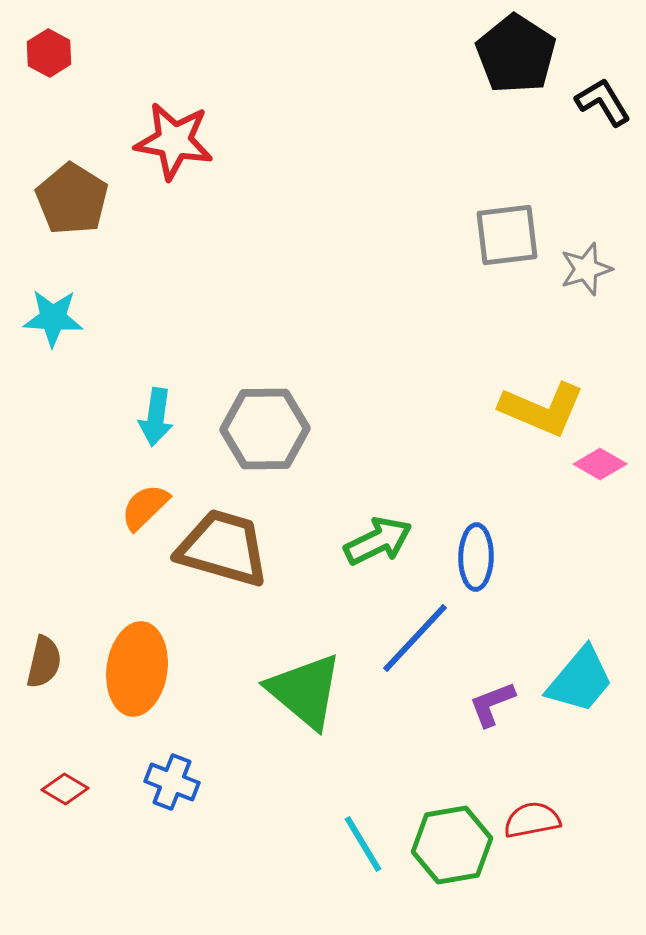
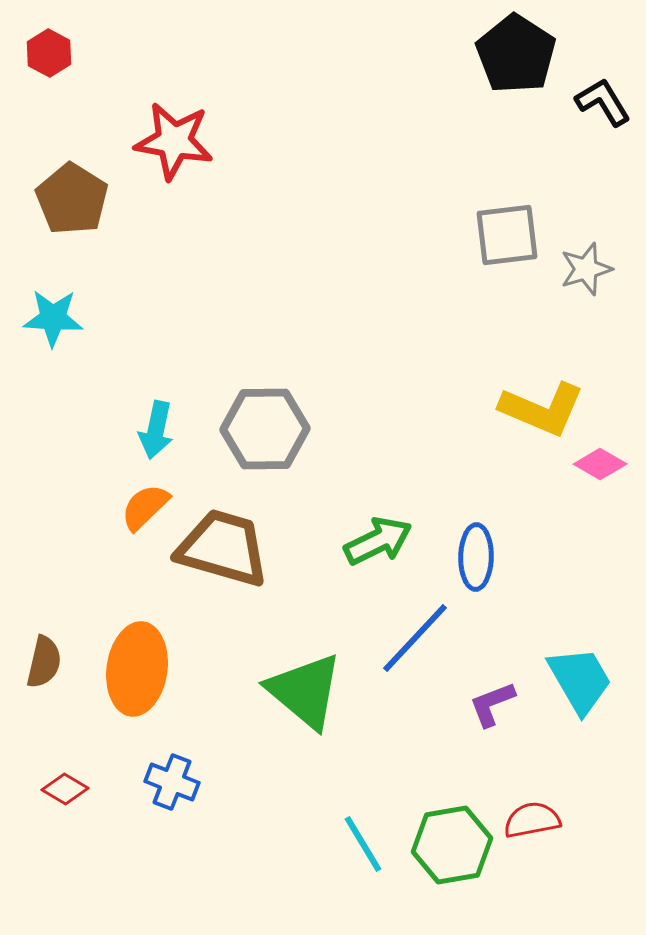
cyan arrow: moved 13 px down; rotated 4 degrees clockwise
cyan trapezoid: rotated 70 degrees counterclockwise
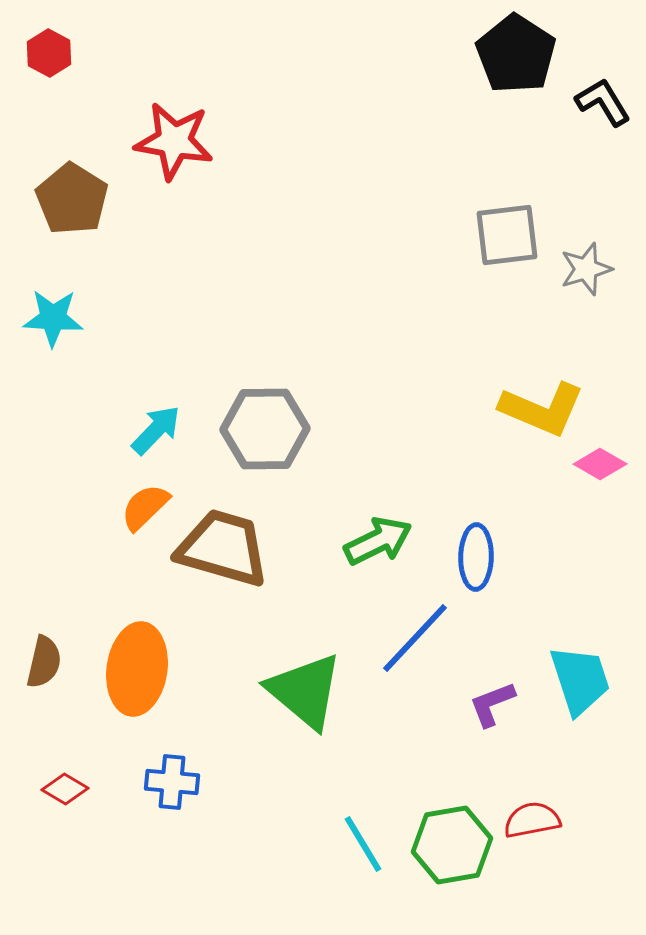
cyan arrow: rotated 148 degrees counterclockwise
cyan trapezoid: rotated 12 degrees clockwise
blue cross: rotated 16 degrees counterclockwise
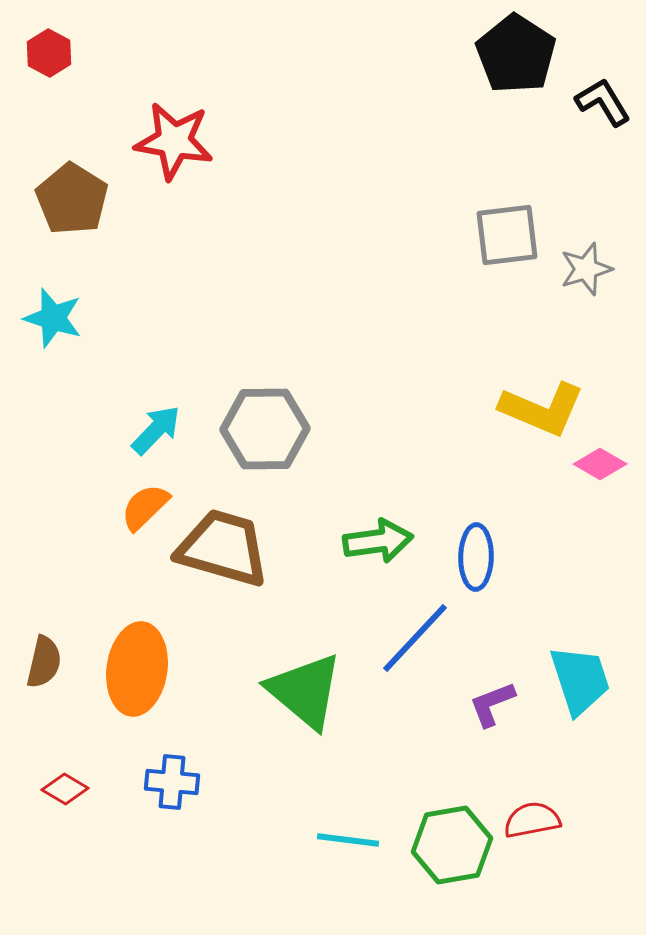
cyan star: rotated 14 degrees clockwise
green arrow: rotated 18 degrees clockwise
cyan line: moved 15 px left, 4 px up; rotated 52 degrees counterclockwise
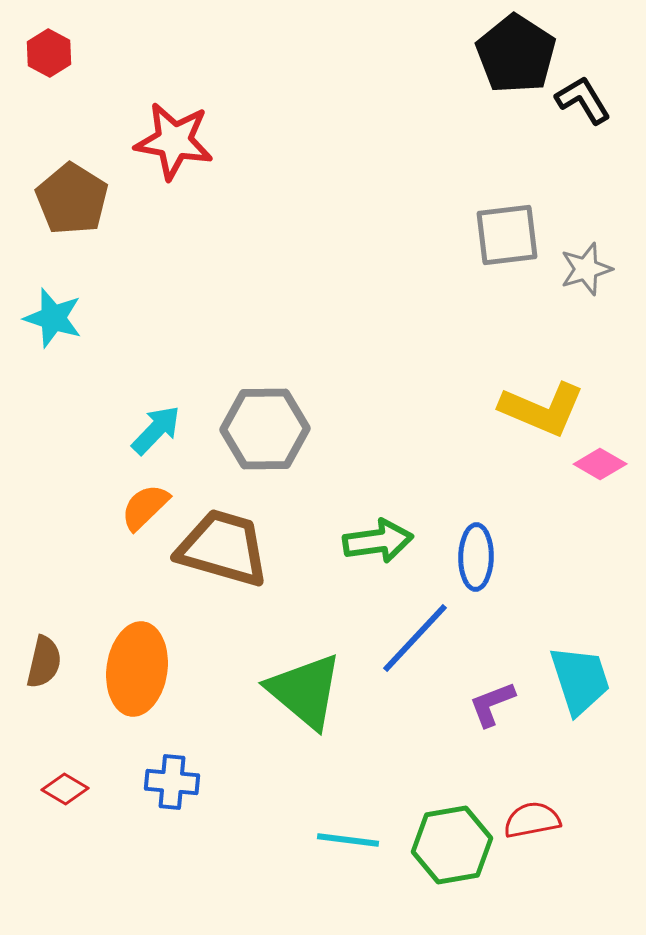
black L-shape: moved 20 px left, 2 px up
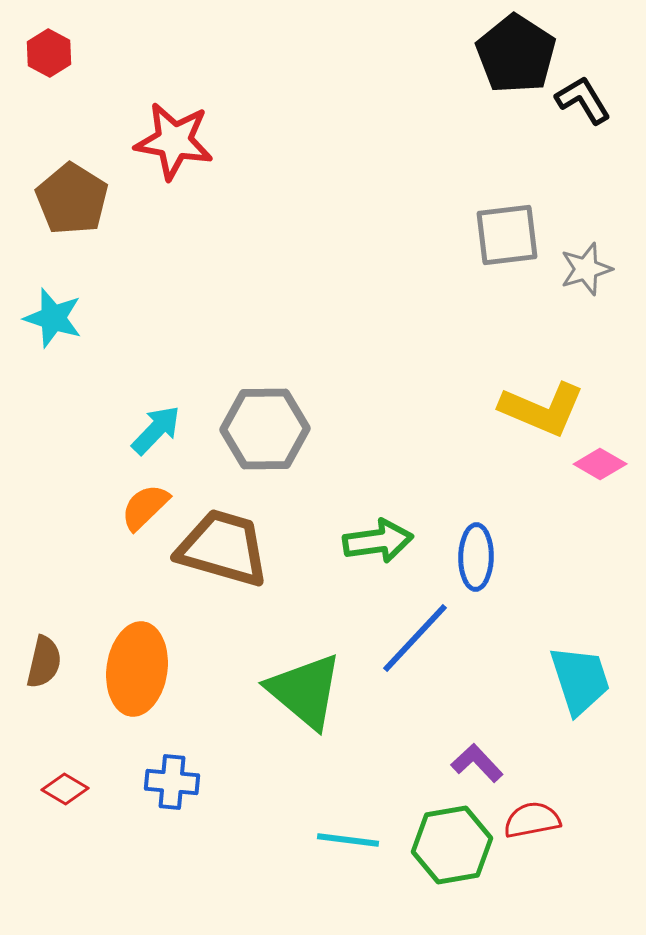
purple L-shape: moved 15 px left, 59 px down; rotated 68 degrees clockwise
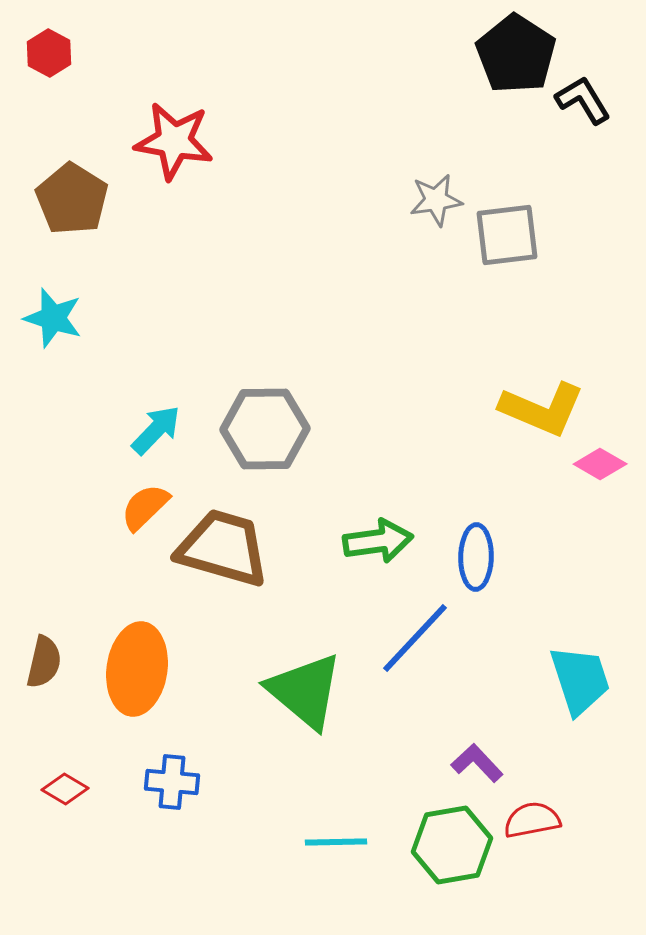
gray star: moved 150 px left, 69 px up; rotated 8 degrees clockwise
cyan line: moved 12 px left, 2 px down; rotated 8 degrees counterclockwise
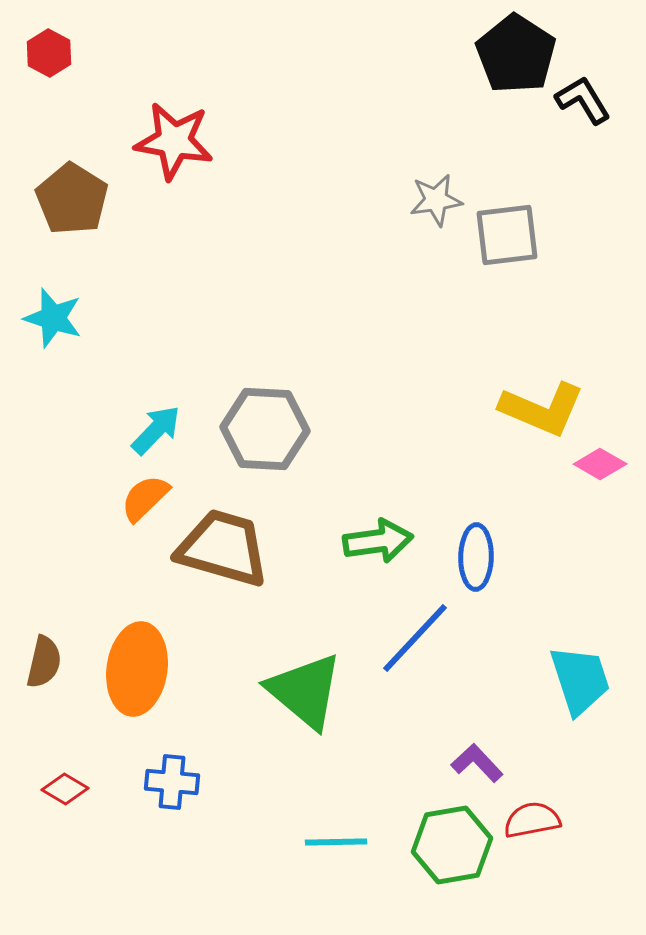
gray hexagon: rotated 4 degrees clockwise
orange semicircle: moved 9 px up
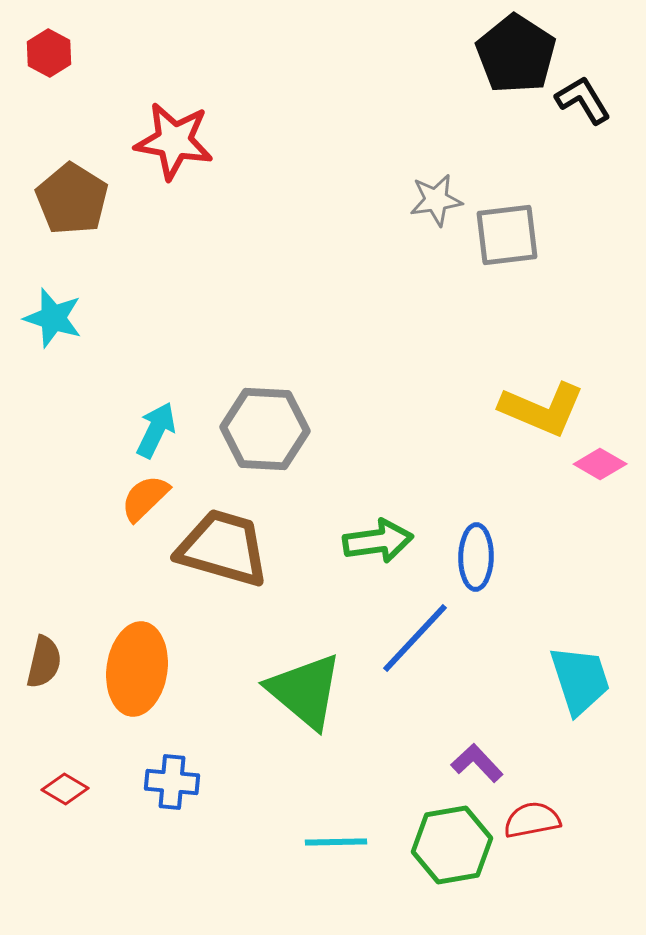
cyan arrow: rotated 18 degrees counterclockwise
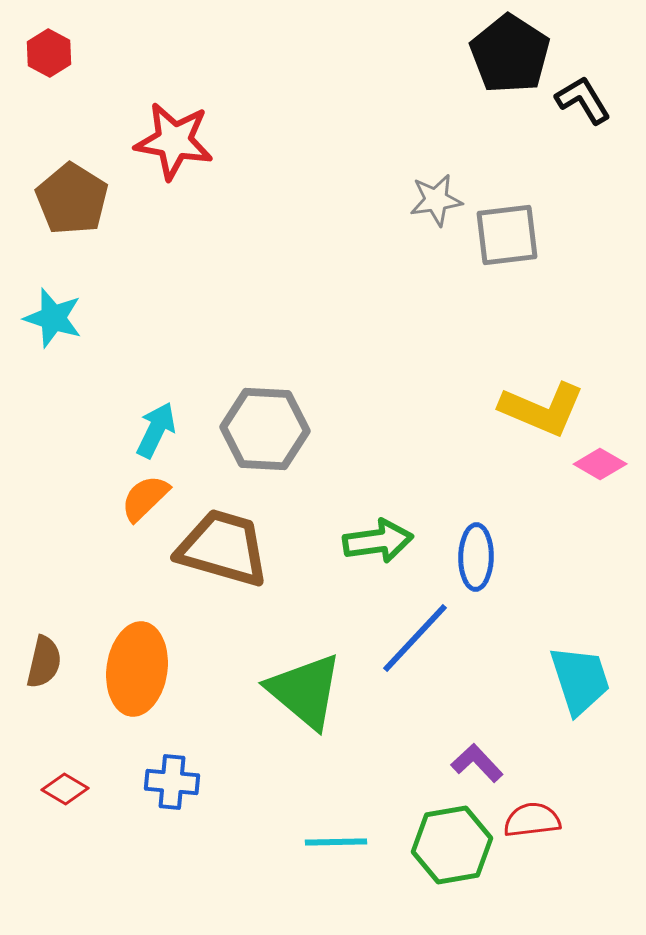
black pentagon: moved 6 px left
red semicircle: rotated 4 degrees clockwise
